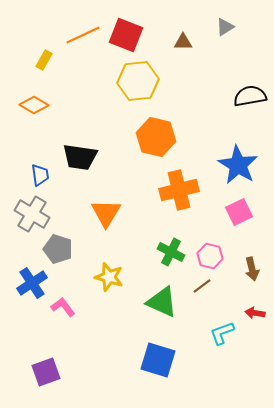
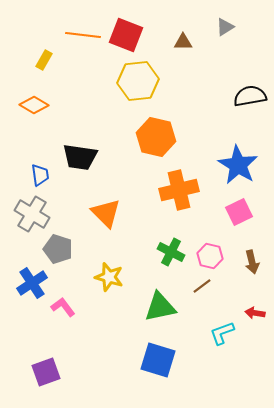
orange line: rotated 32 degrees clockwise
orange triangle: rotated 16 degrees counterclockwise
brown arrow: moved 7 px up
green triangle: moved 2 px left, 5 px down; rotated 36 degrees counterclockwise
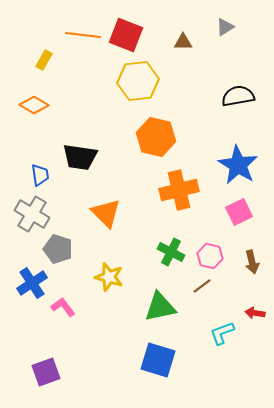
black semicircle: moved 12 px left
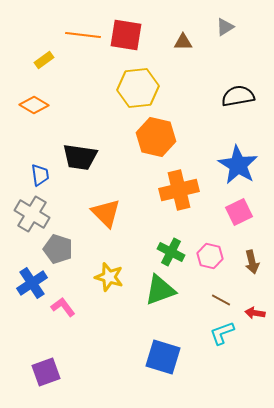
red square: rotated 12 degrees counterclockwise
yellow rectangle: rotated 24 degrees clockwise
yellow hexagon: moved 7 px down
brown line: moved 19 px right, 14 px down; rotated 66 degrees clockwise
green triangle: moved 17 px up; rotated 8 degrees counterclockwise
blue square: moved 5 px right, 3 px up
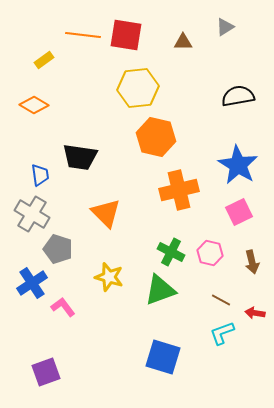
pink hexagon: moved 3 px up
